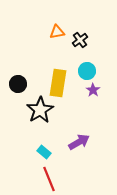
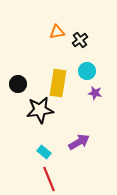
purple star: moved 2 px right, 3 px down; rotated 24 degrees counterclockwise
black star: rotated 24 degrees clockwise
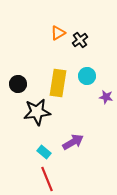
orange triangle: moved 1 px right, 1 px down; rotated 21 degrees counterclockwise
cyan circle: moved 5 px down
purple star: moved 11 px right, 4 px down
black star: moved 3 px left, 2 px down
purple arrow: moved 6 px left
red line: moved 2 px left
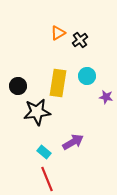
black circle: moved 2 px down
